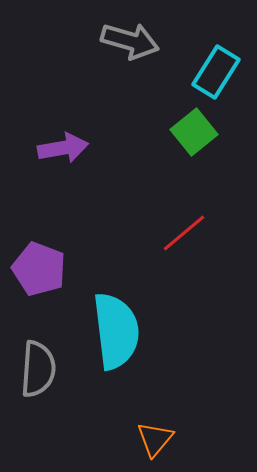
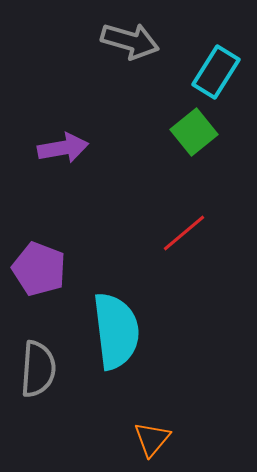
orange triangle: moved 3 px left
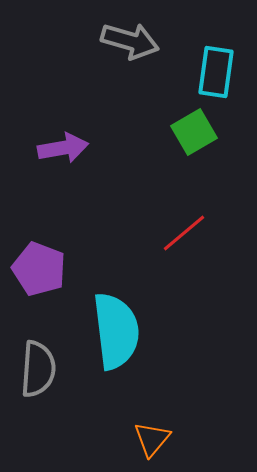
cyan rectangle: rotated 24 degrees counterclockwise
green square: rotated 9 degrees clockwise
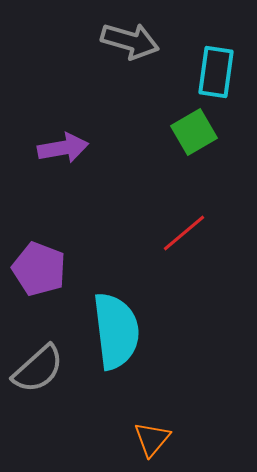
gray semicircle: rotated 44 degrees clockwise
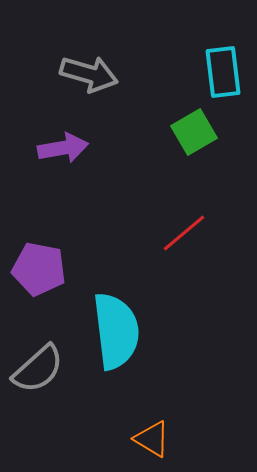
gray arrow: moved 41 px left, 33 px down
cyan rectangle: moved 7 px right; rotated 15 degrees counterclockwise
purple pentagon: rotated 10 degrees counterclockwise
orange triangle: rotated 39 degrees counterclockwise
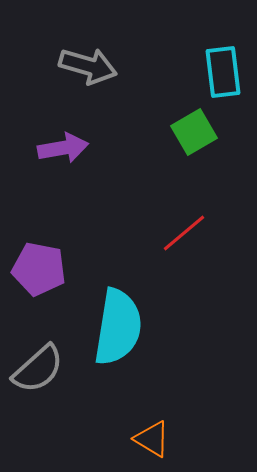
gray arrow: moved 1 px left, 8 px up
cyan semicircle: moved 2 px right, 4 px up; rotated 16 degrees clockwise
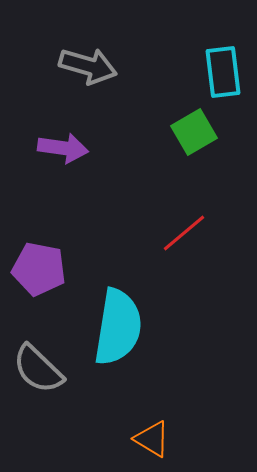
purple arrow: rotated 18 degrees clockwise
gray semicircle: rotated 86 degrees clockwise
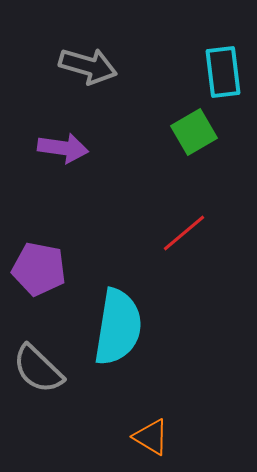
orange triangle: moved 1 px left, 2 px up
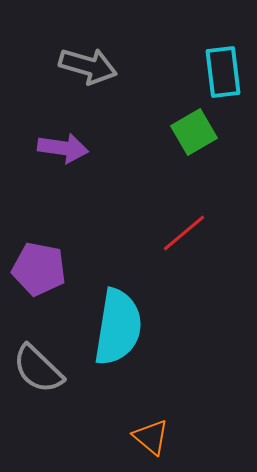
orange triangle: rotated 9 degrees clockwise
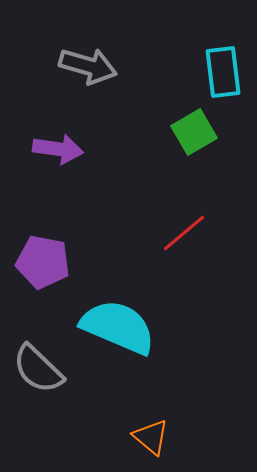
purple arrow: moved 5 px left, 1 px down
purple pentagon: moved 4 px right, 7 px up
cyan semicircle: rotated 76 degrees counterclockwise
